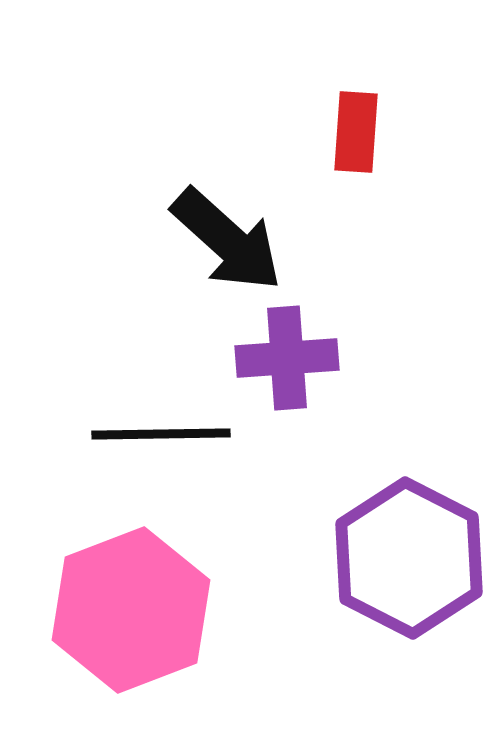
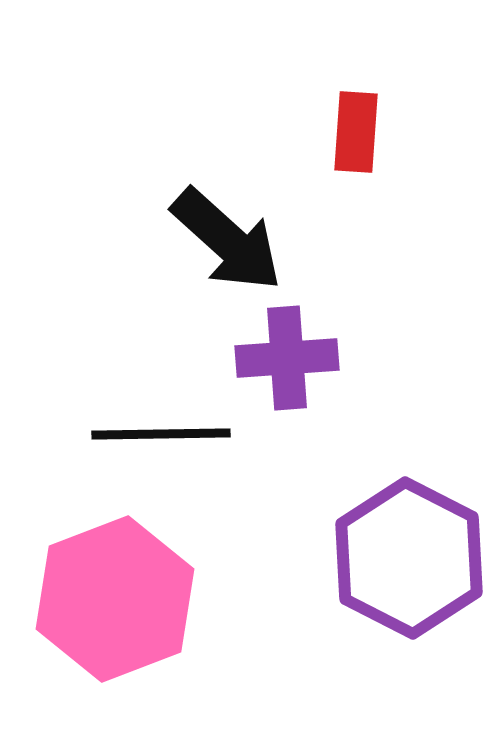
pink hexagon: moved 16 px left, 11 px up
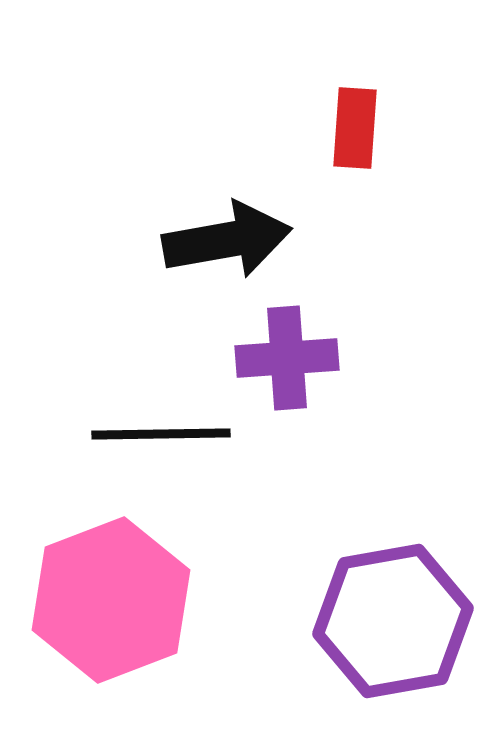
red rectangle: moved 1 px left, 4 px up
black arrow: rotated 52 degrees counterclockwise
purple hexagon: moved 16 px left, 63 px down; rotated 23 degrees clockwise
pink hexagon: moved 4 px left, 1 px down
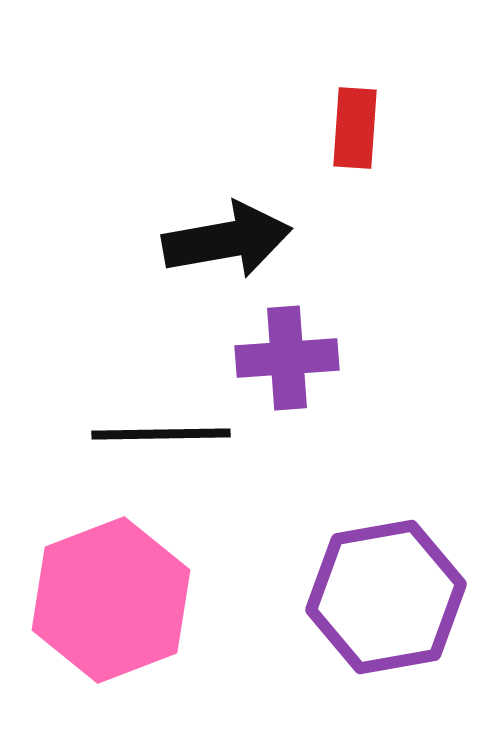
purple hexagon: moved 7 px left, 24 px up
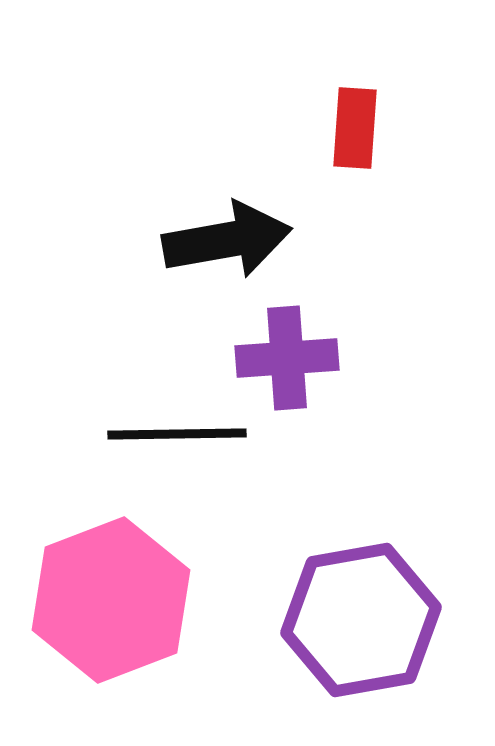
black line: moved 16 px right
purple hexagon: moved 25 px left, 23 px down
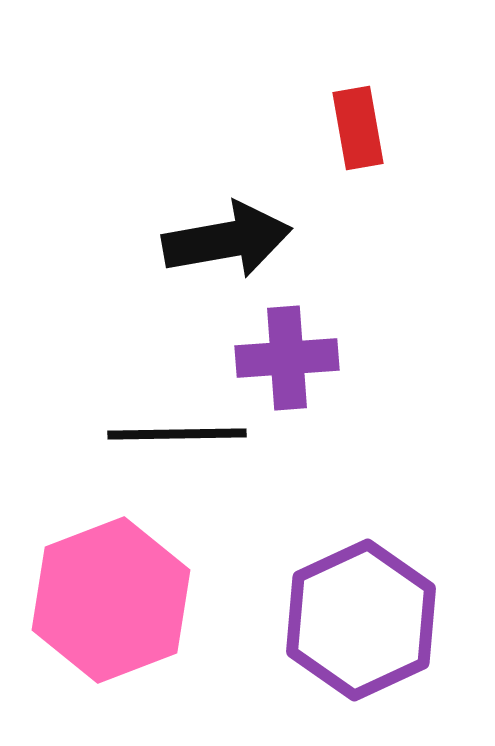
red rectangle: moved 3 px right; rotated 14 degrees counterclockwise
purple hexagon: rotated 15 degrees counterclockwise
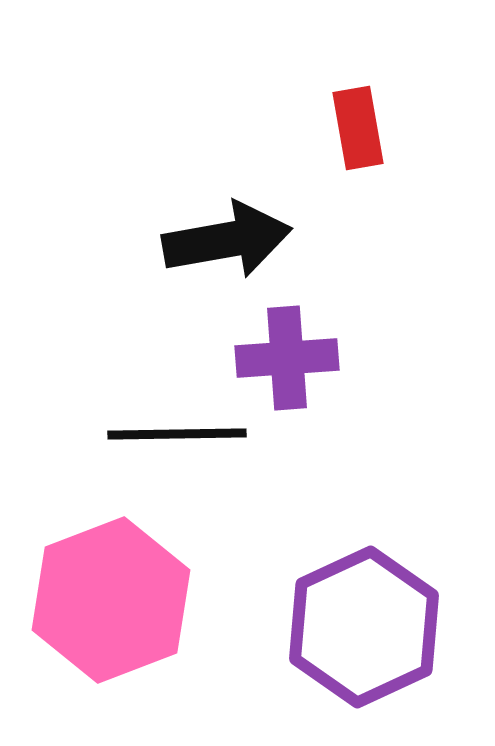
purple hexagon: moved 3 px right, 7 px down
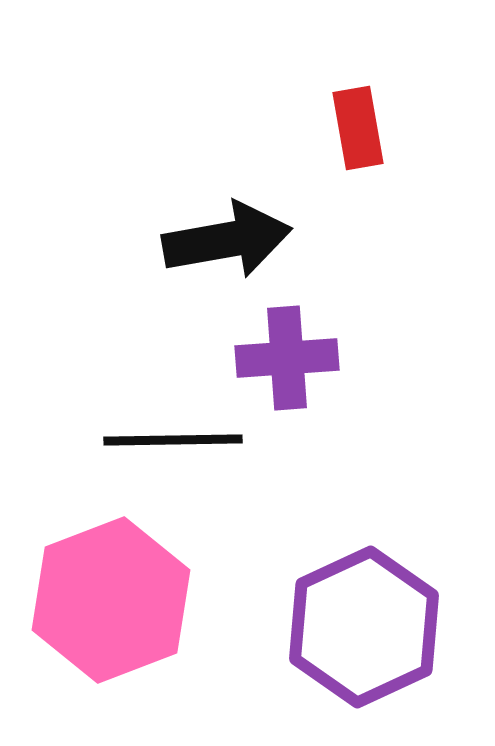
black line: moved 4 px left, 6 px down
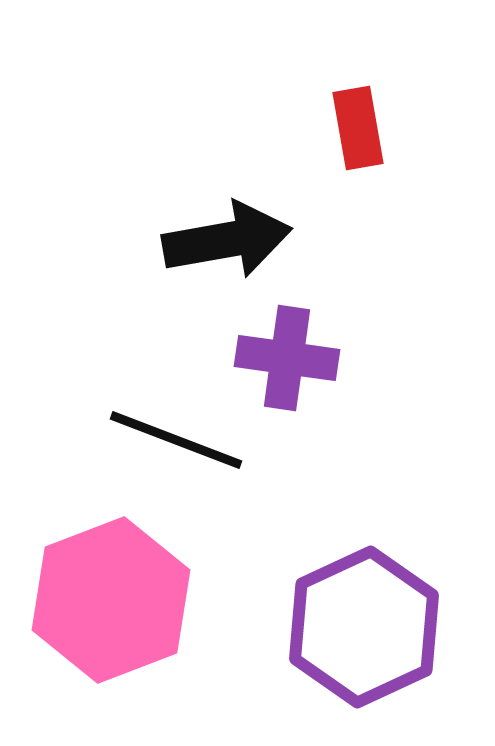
purple cross: rotated 12 degrees clockwise
black line: moved 3 px right; rotated 22 degrees clockwise
